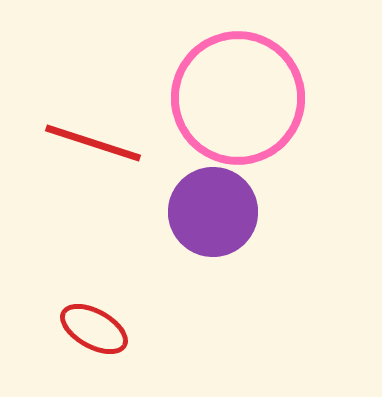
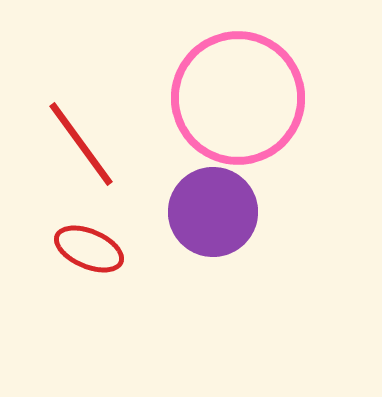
red line: moved 12 px left, 1 px down; rotated 36 degrees clockwise
red ellipse: moved 5 px left, 80 px up; rotated 6 degrees counterclockwise
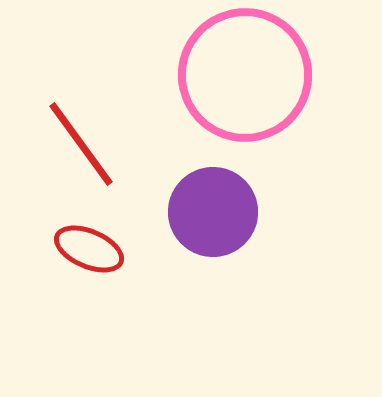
pink circle: moved 7 px right, 23 px up
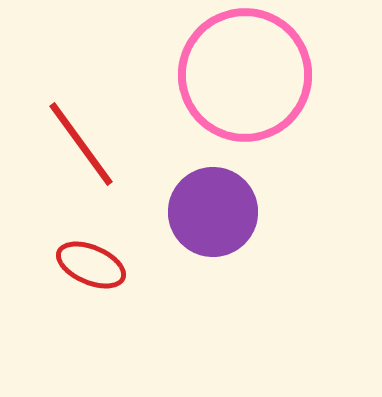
red ellipse: moved 2 px right, 16 px down
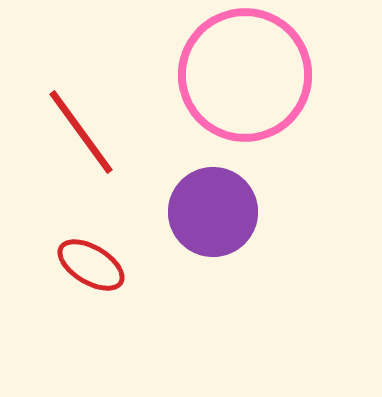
red line: moved 12 px up
red ellipse: rotated 8 degrees clockwise
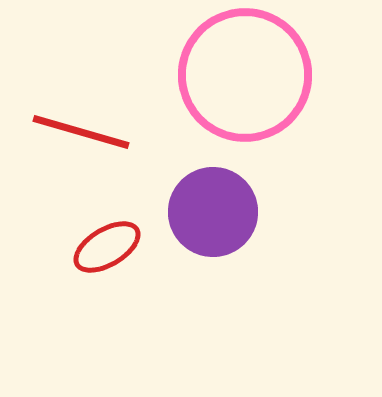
red line: rotated 38 degrees counterclockwise
red ellipse: moved 16 px right, 18 px up; rotated 62 degrees counterclockwise
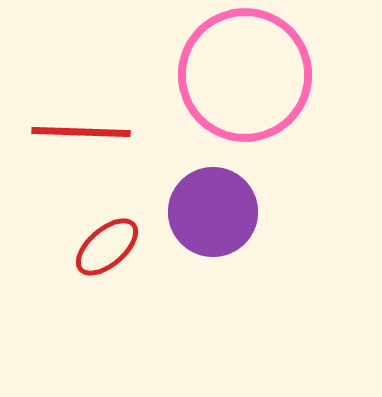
red line: rotated 14 degrees counterclockwise
red ellipse: rotated 10 degrees counterclockwise
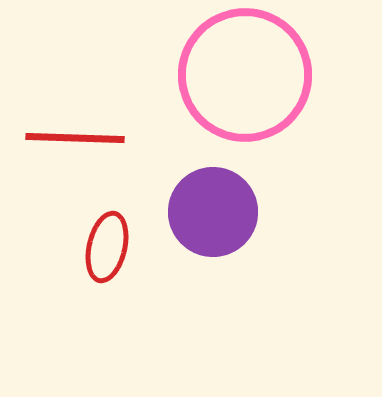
red line: moved 6 px left, 6 px down
red ellipse: rotated 36 degrees counterclockwise
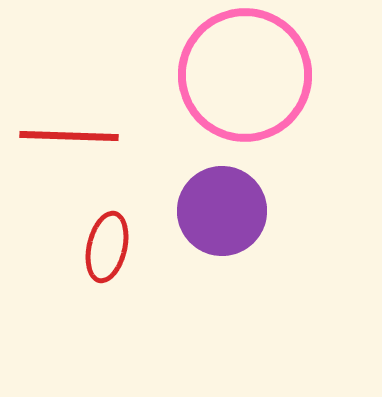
red line: moved 6 px left, 2 px up
purple circle: moved 9 px right, 1 px up
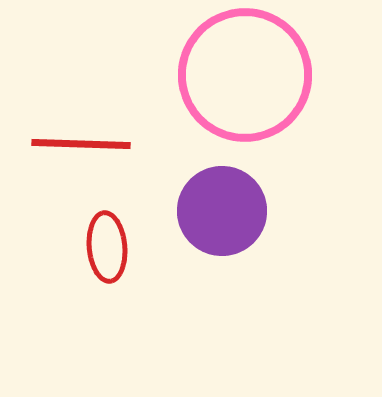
red line: moved 12 px right, 8 px down
red ellipse: rotated 18 degrees counterclockwise
